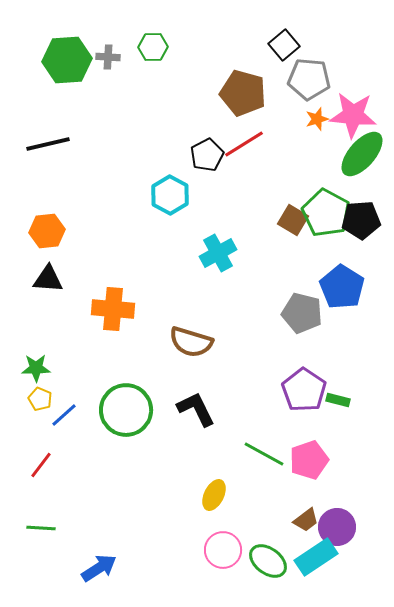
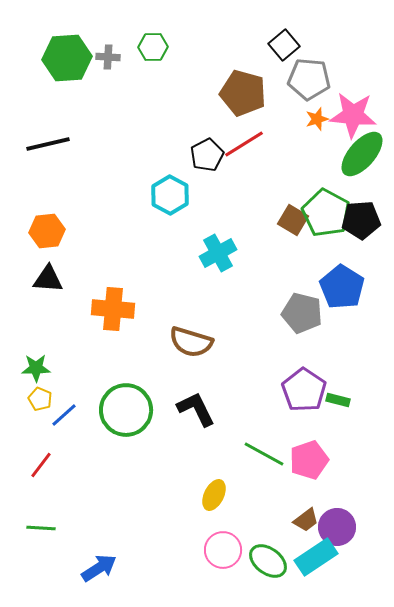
green hexagon at (67, 60): moved 2 px up
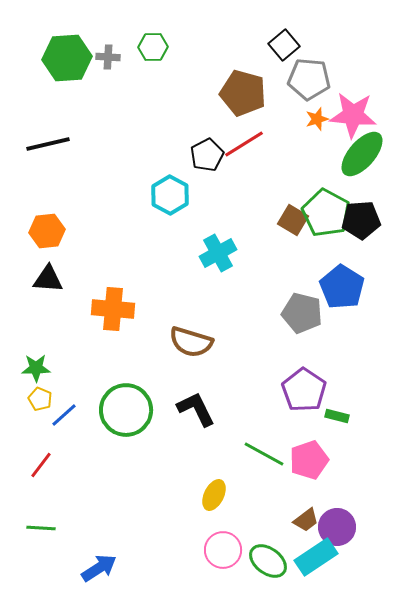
green rectangle at (338, 400): moved 1 px left, 16 px down
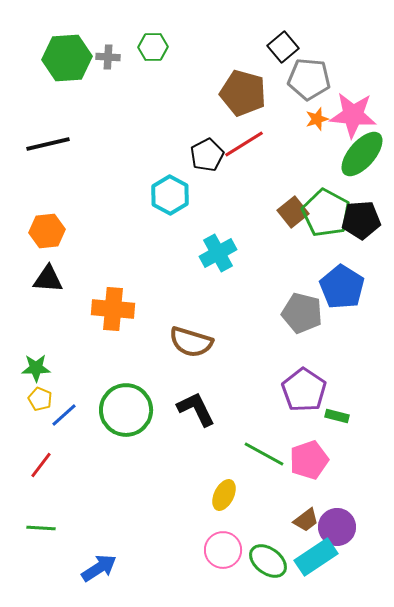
black square at (284, 45): moved 1 px left, 2 px down
brown square at (293, 220): moved 8 px up; rotated 20 degrees clockwise
yellow ellipse at (214, 495): moved 10 px right
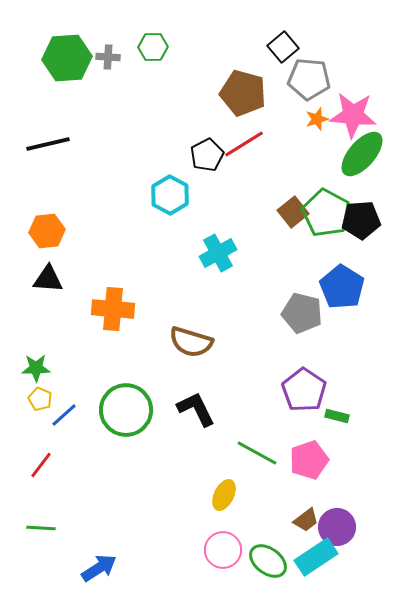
green line at (264, 454): moved 7 px left, 1 px up
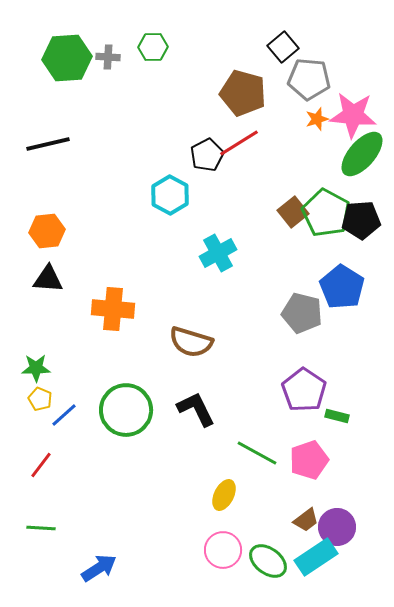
red line at (244, 144): moved 5 px left, 1 px up
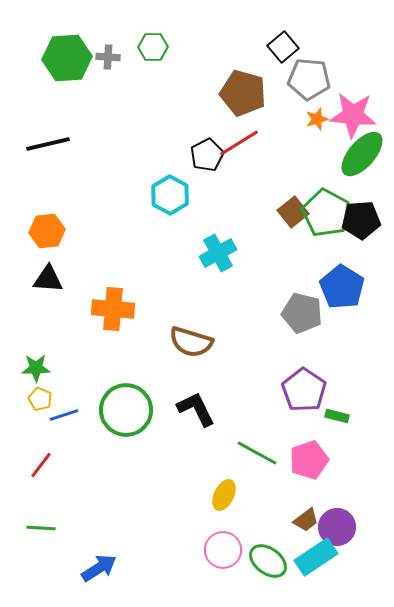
blue line at (64, 415): rotated 24 degrees clockwise
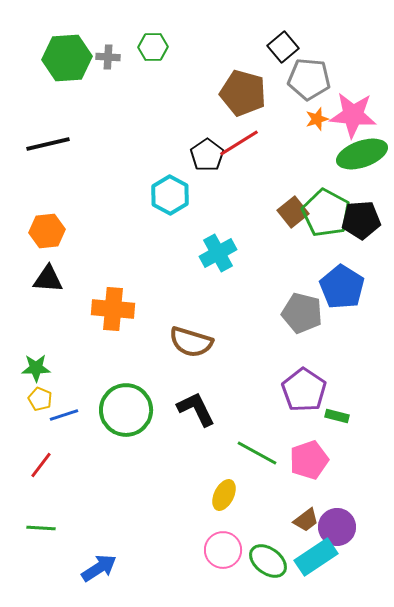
green ellipse at (362, 154): rotated 30 degrees clockwise
black pentagon at (207, 155): rotated 8 degrees counterclockwise
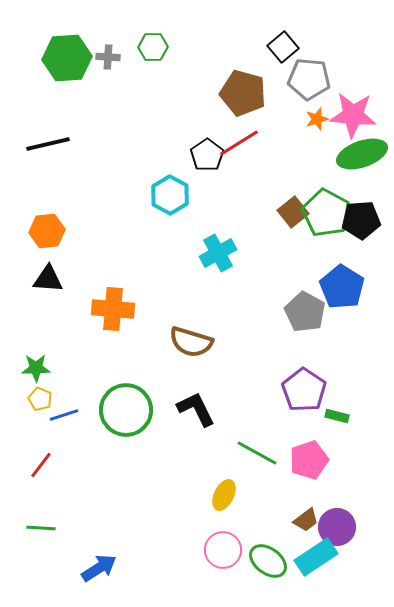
gray pentagon at (302, 313): moved 3 px right, 1 px up; rotated 15 degrees clockwise
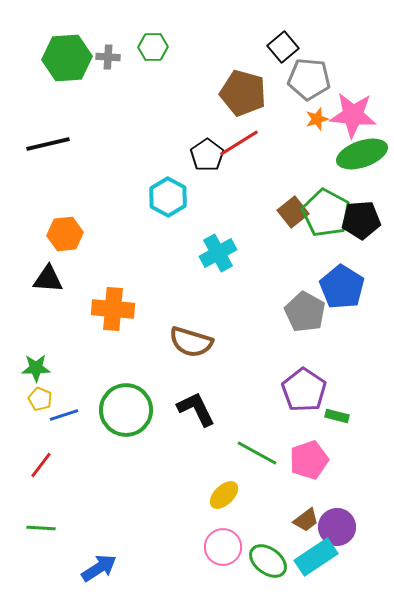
cyan hexagon at (170, 195): moved 2 px left, 2 px down
orange hexagon at (47, 231): moved 18 px right, 3 px down
yellow ellipse at (224, 495): rotated 20 degrees clockwise
pink circle at (223, 550): moved 3 px up
